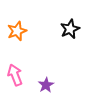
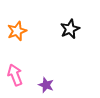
purple star: rotated 21 degrees counterclockwise
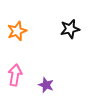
black star: rotated 12 degrees clockwise
pink arrow: rotated 30 degrees clockwise
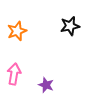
black star: moved 3 px up
pink arrow: moved 1 px left, 1 px up
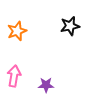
pink arrow: moved 2 px down
purple star: rotated 21 degrees counterclockwise
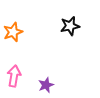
orange star: moved 4 px left, 1 px down
purple star: rotated 21 degrees counterclockwise
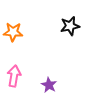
orange star: rotated 24 degrees clockwise
purple star: moved 3 px right; rotated 21 degrees counterclockwise
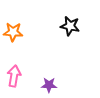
black star: rotated 24 degrees clockwise
purple star: rotated 28 degrees counterclockwise
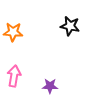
purple star: moved 1 px right, 1 px down
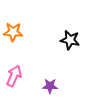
black star: moved 14 px down
pink arrow: rotated 15 degrees clockwise
